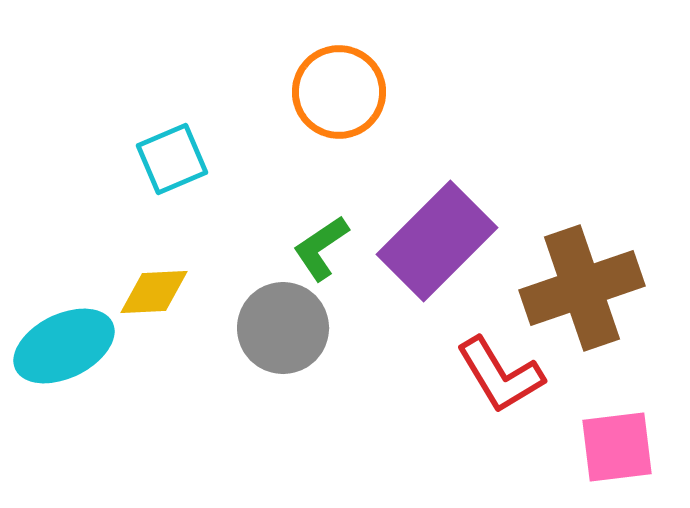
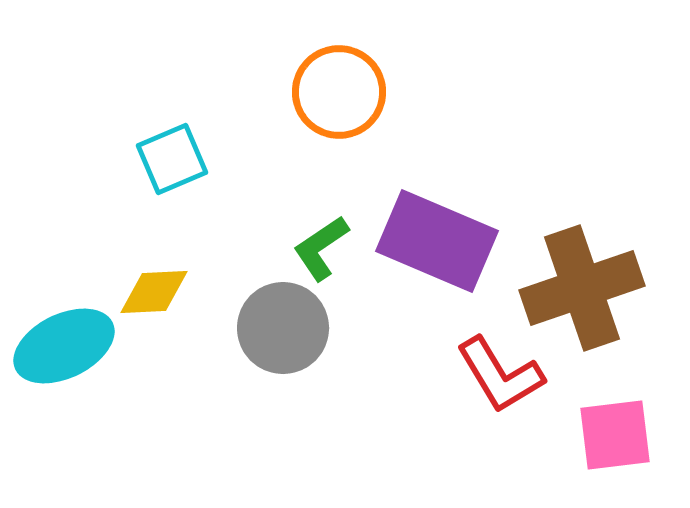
purple rectangle: rotated 68 degrees clockwise
pink square: moved 2 px left, 12 px up
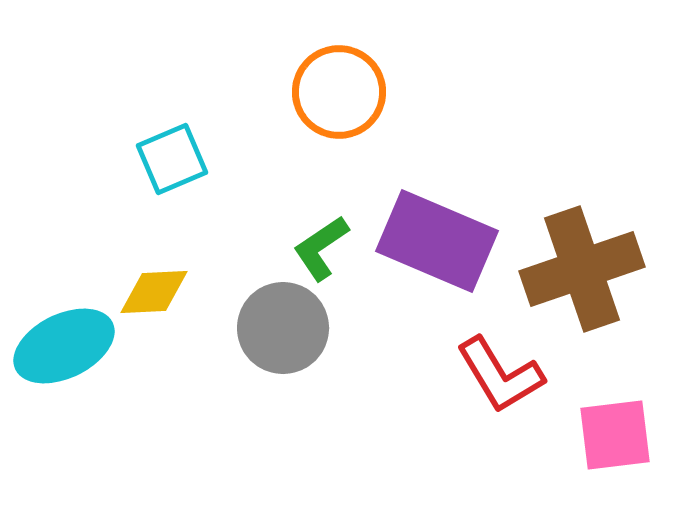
brown cross: moved 19 px up
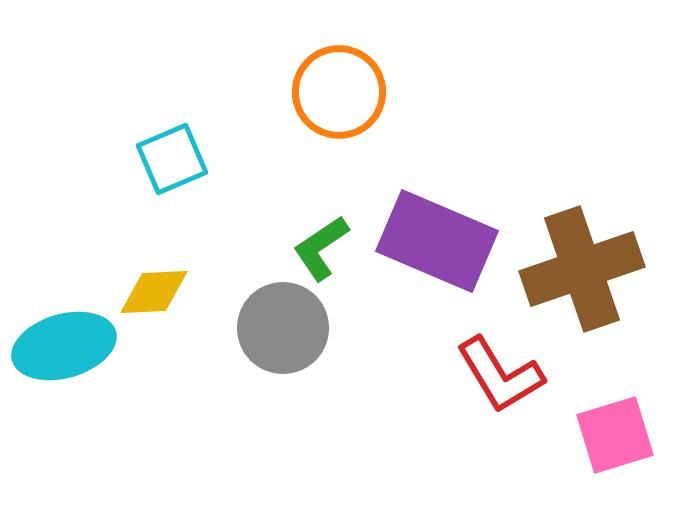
cyan ellipse: rotated 10 degrees clockwise
pink square: rotated 10 degrees counterclockwise
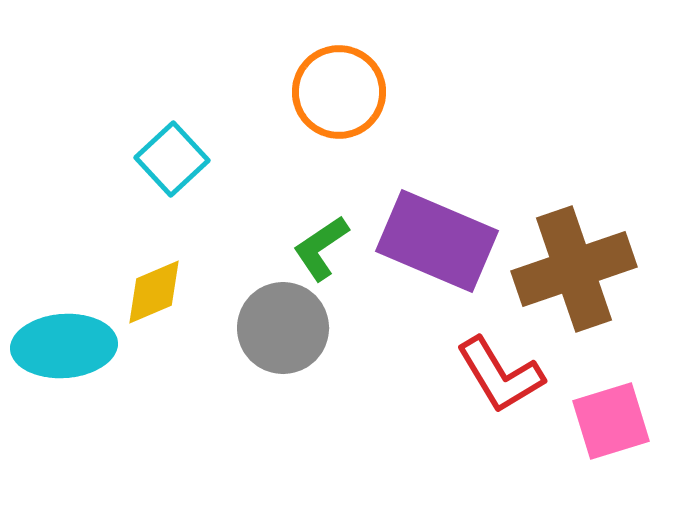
cyan square: rotated 20 degrees counterclockwise
brown cross: moved 8 px left
yellow diamond: rotated 20 degrees counterclockwise
cyan ellipse: rotated 12 degrees clockwise
pink square: moved 4 px left, 14 px up
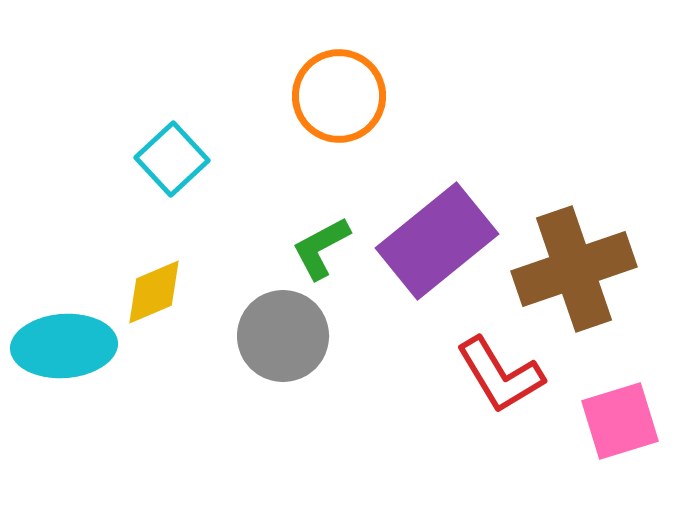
orange circle: moved 4 px down
purple rectangle: rotated 62 degrees counterclockwise
green L-shape: rotated 6 degrees clockwise
gray circle: moved 8 px down
pink square: moved 9 px right
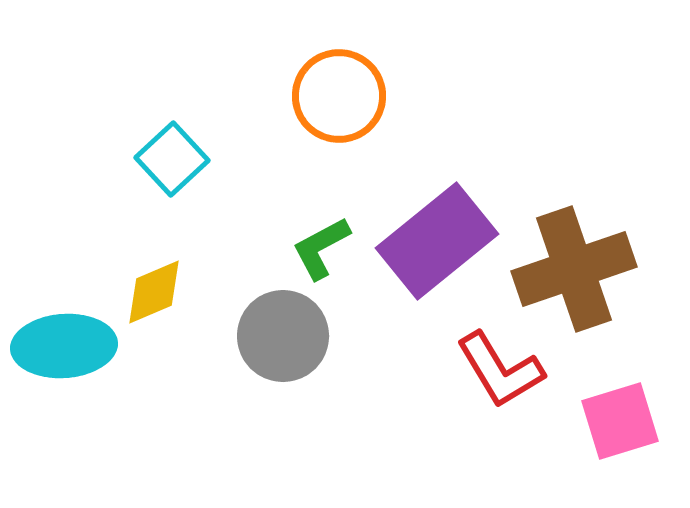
red L-shape: moved 5 px up
